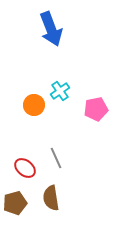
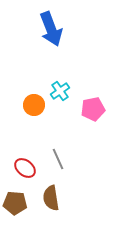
pink pentagon: moved 3 px left
gray line: moved 2 px right, 1 px down
brown pentagon: rotated 20 degrees clockwise
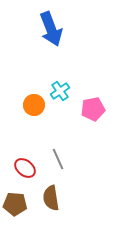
brown pentagon: moved 1 px down
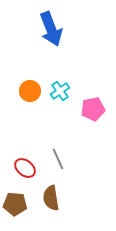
orange circle: moved 4 px left, 14 px up
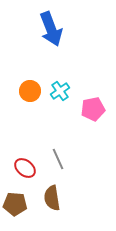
brown semicircle: moved 1 px right
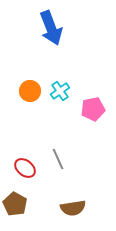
blue arrow: moved 1 px up
brown semicircle: moved 21 px right, 10 px down; rotated 90 degrees counterclockwise
brown pentagon: rotated 25 degrees clockwise
